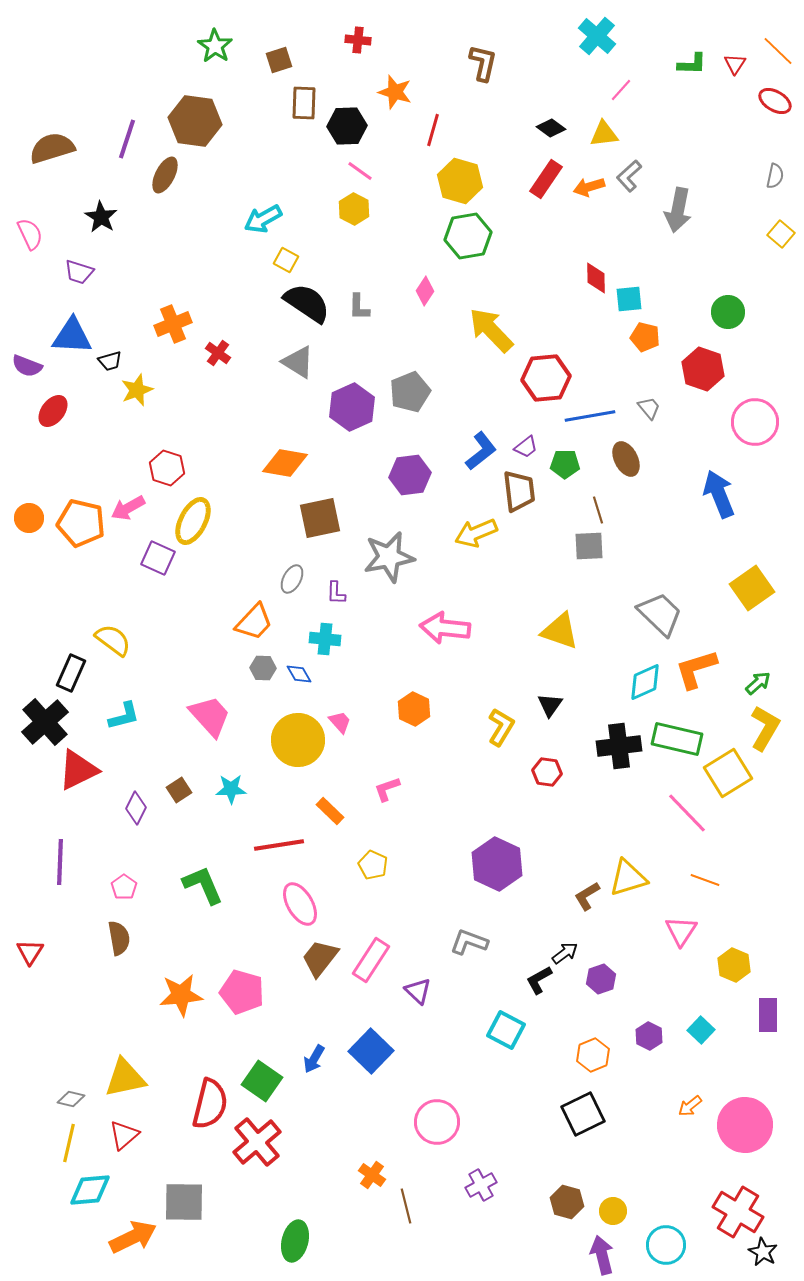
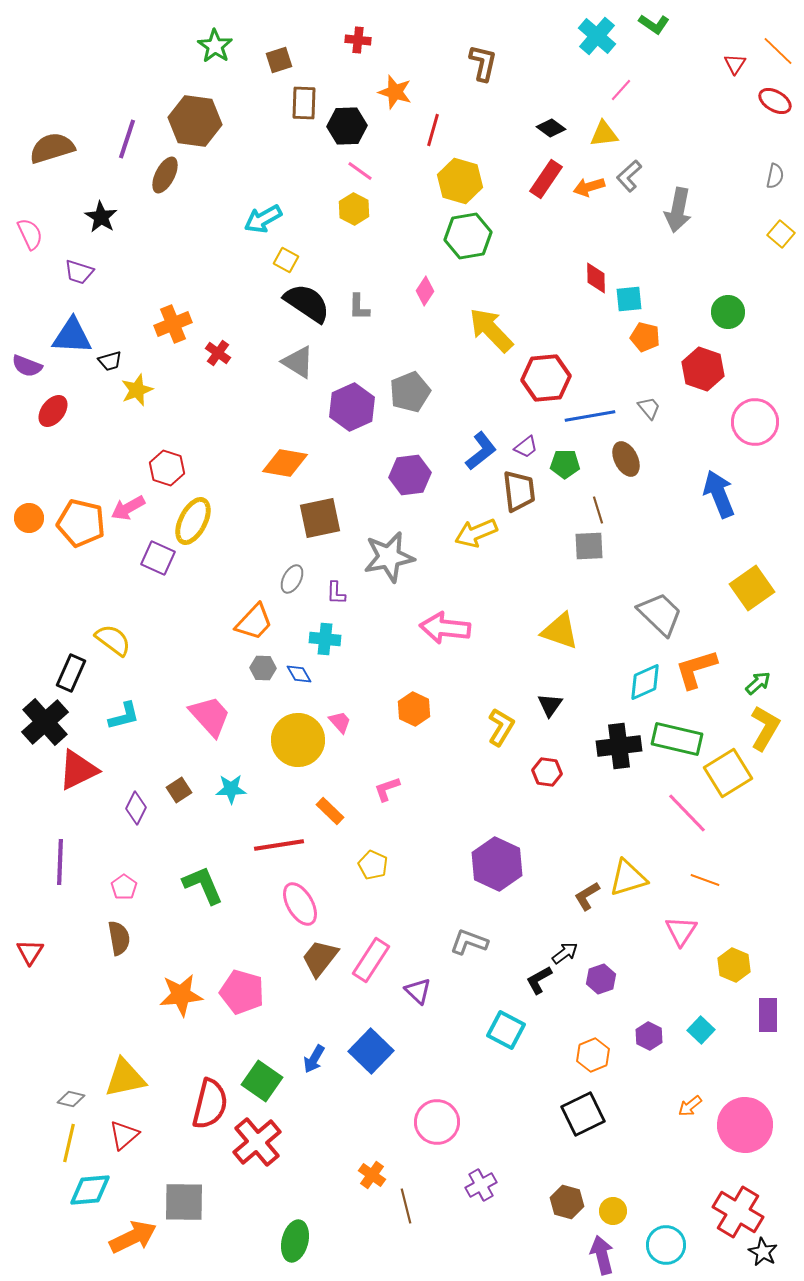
green L-shape at (692, 64): moved 38 px left, 40 px up; rotated 32 degrees clockwise
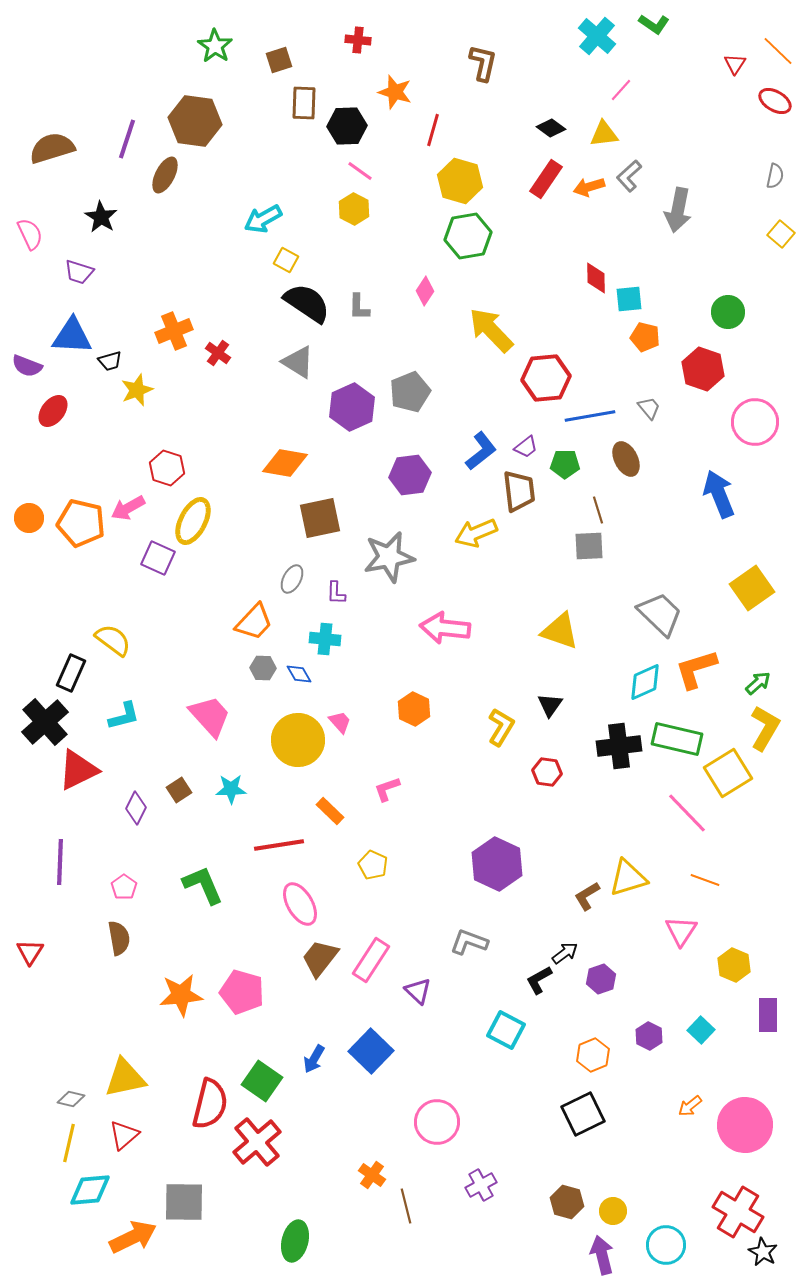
orange cross at (173, 324): moved 1 px right, 7 px down
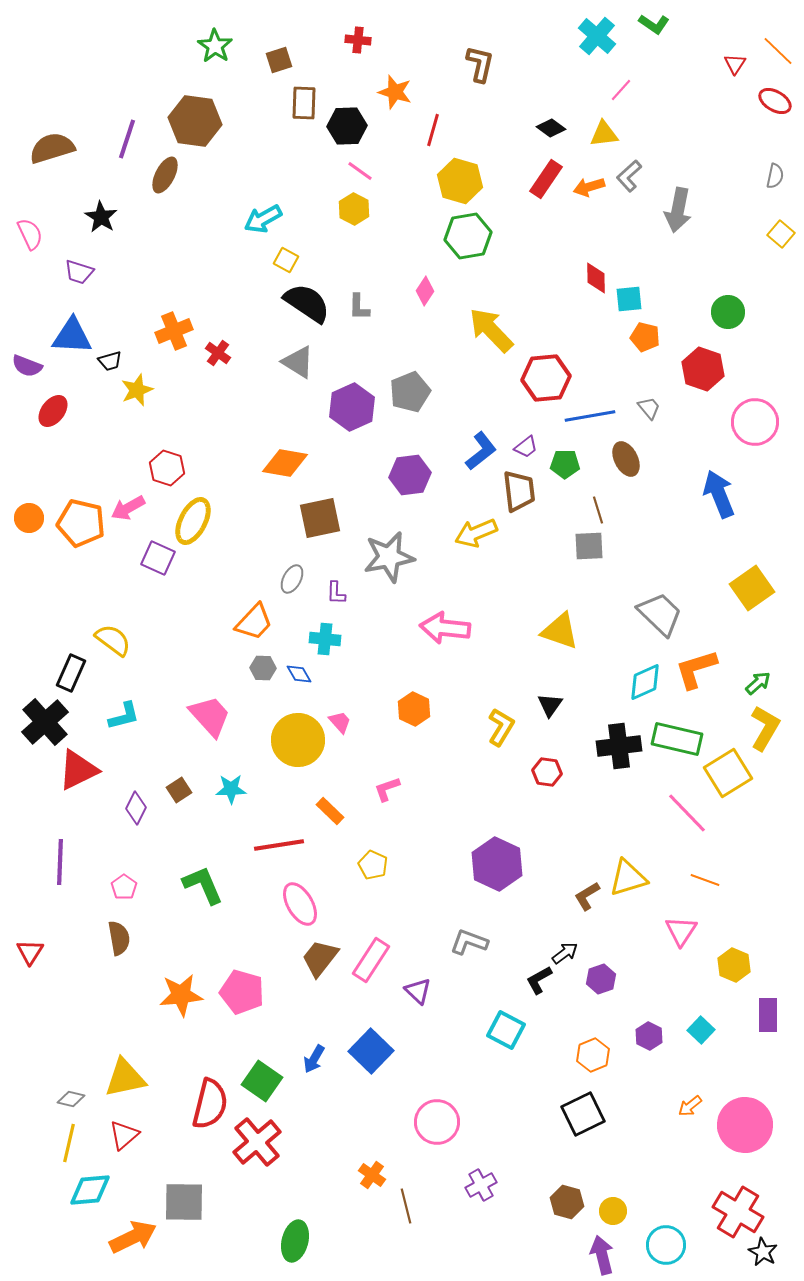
brown L-shape at (483, 63): moved 3 px left, 1 px down
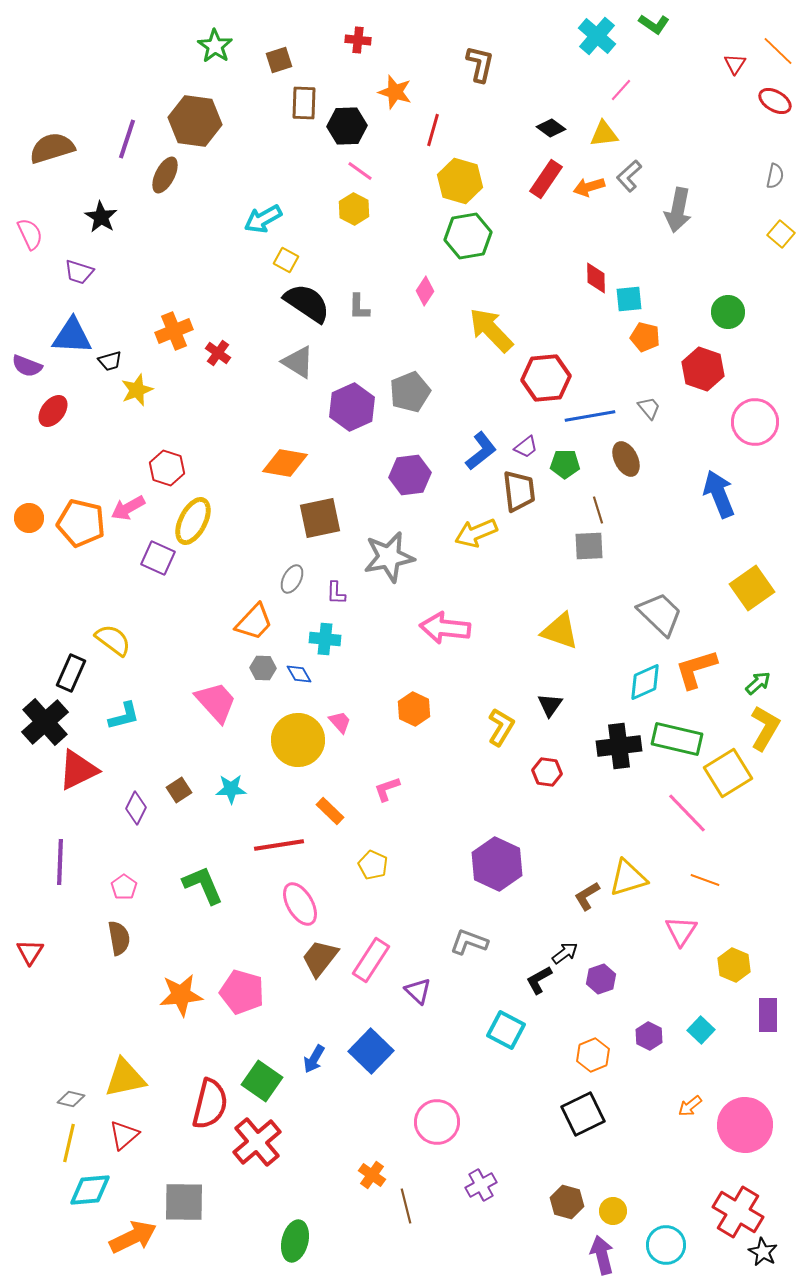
pink trapezoid at (210, 716): moved 6 px right, 14 px up
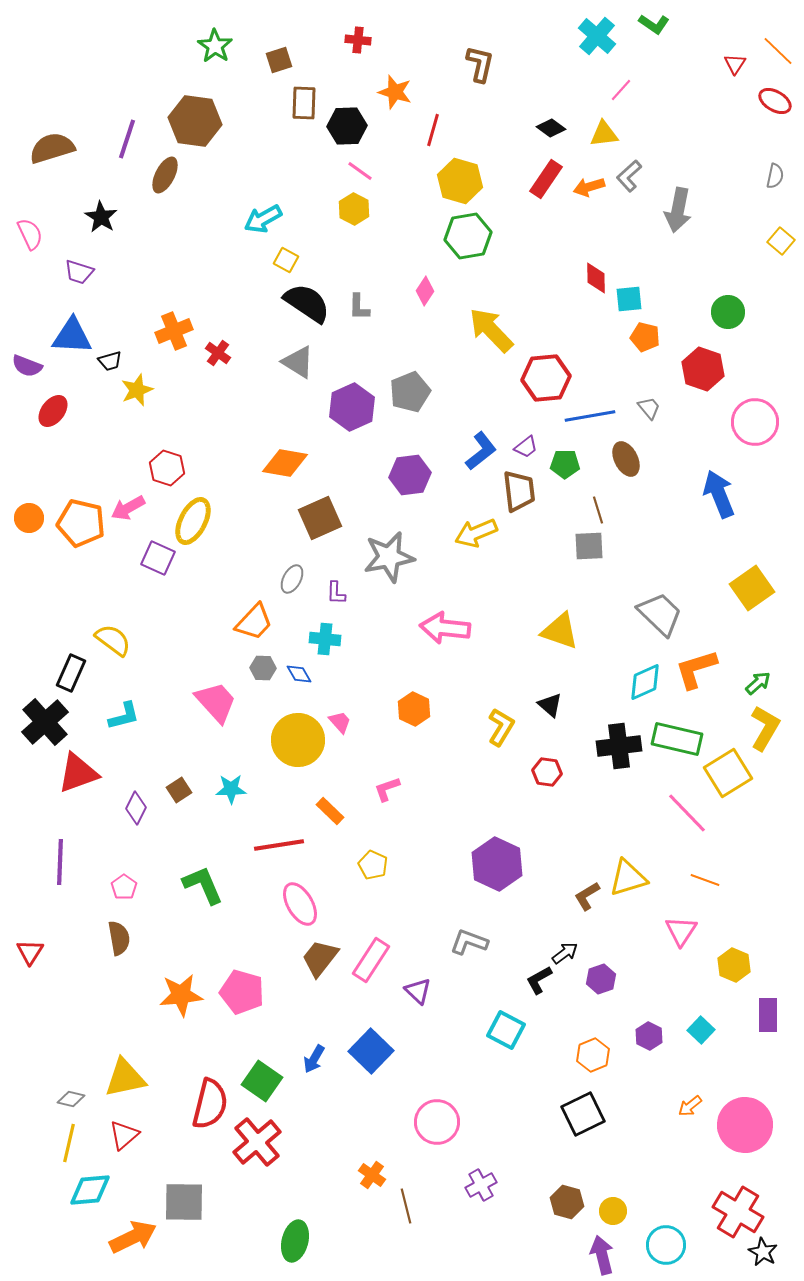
yellow square at (781, 234): moved 7 px down
brown square at (320, 518): rotated 12 degrees counterclockwise
black triangle at (550, 705): rotated 24 degrees counterclockwise
red triangle at (78, 770): moved 3 px down; rotated 6 degrees clockwise
